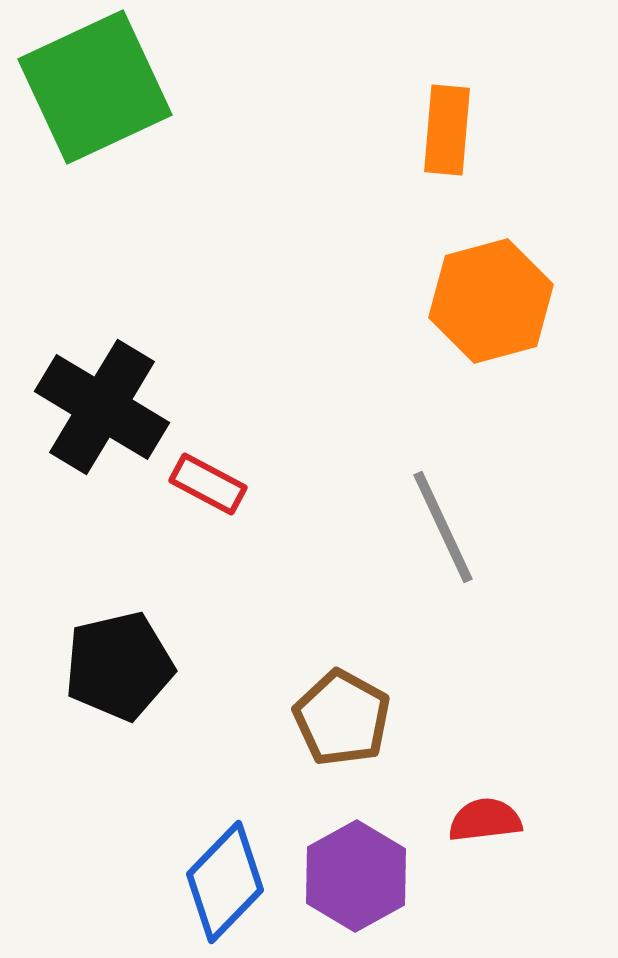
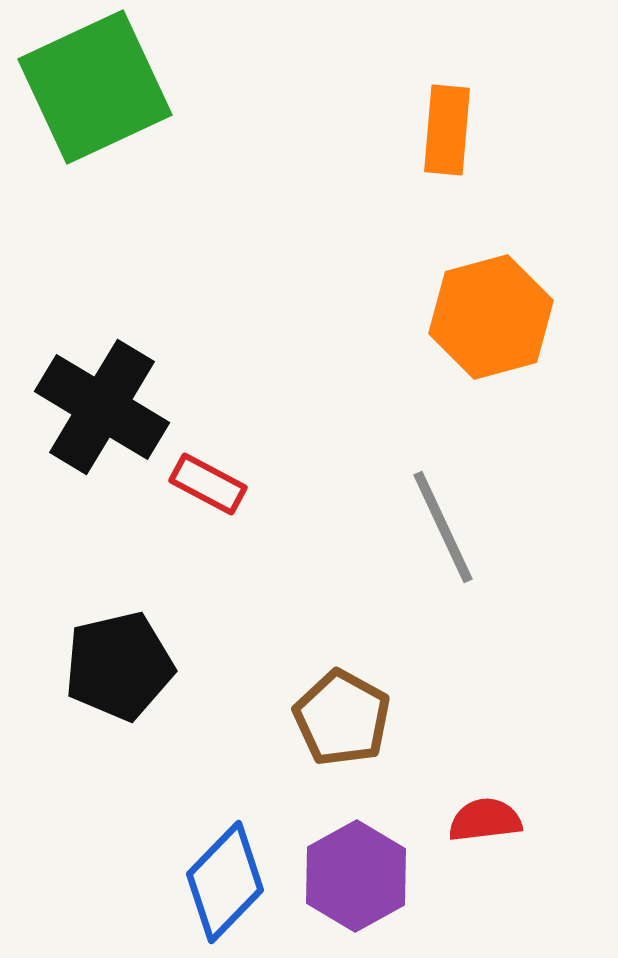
orange hexagon: moved 16 px down
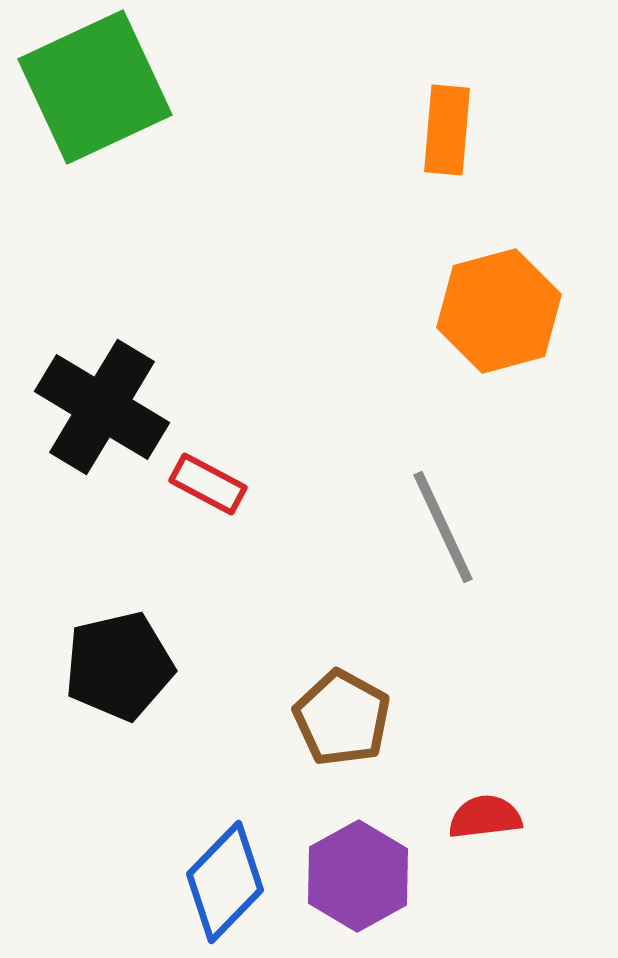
orange hexagon: moved 8 px right, 6 px up
red semicircle: moved 3 px up
purple hexagon: moved 2 px right
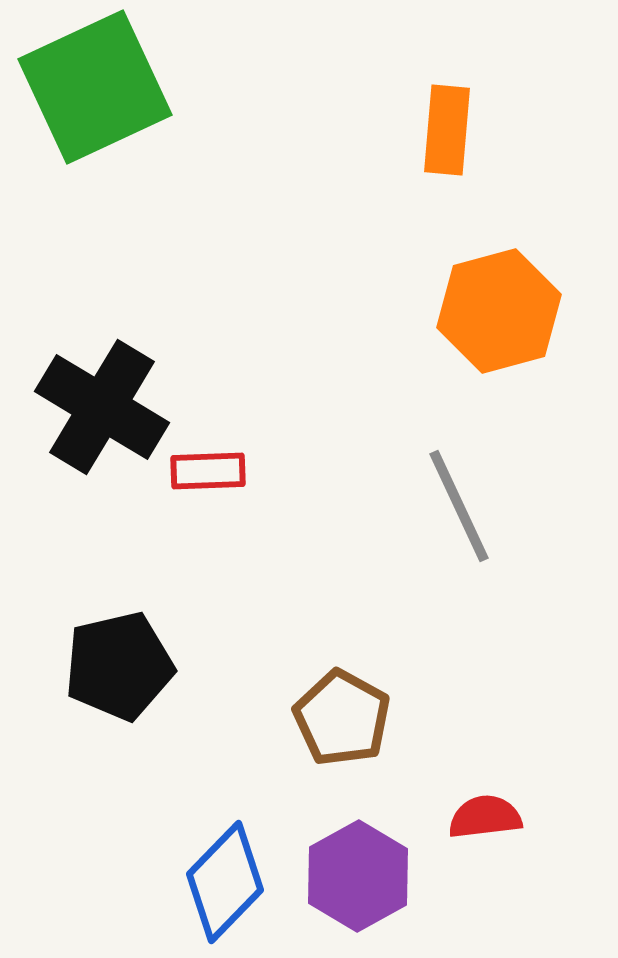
red rectangle: moved 13 px up; rotated 30 degrees counterclockwise
gray line: moved 16 px right, 21 px up
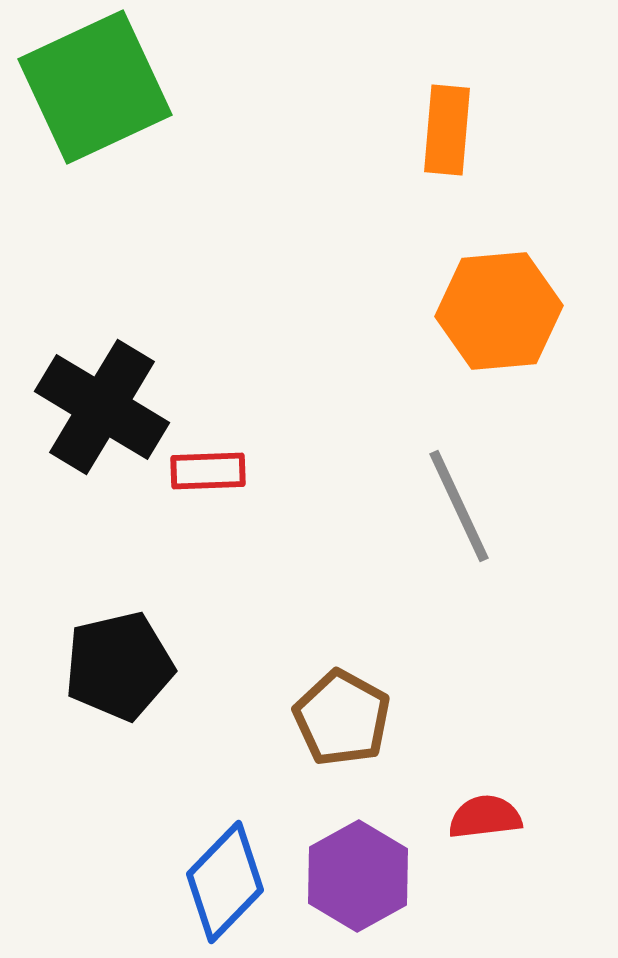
orange hexagon: rotated 10 degrees clockwise
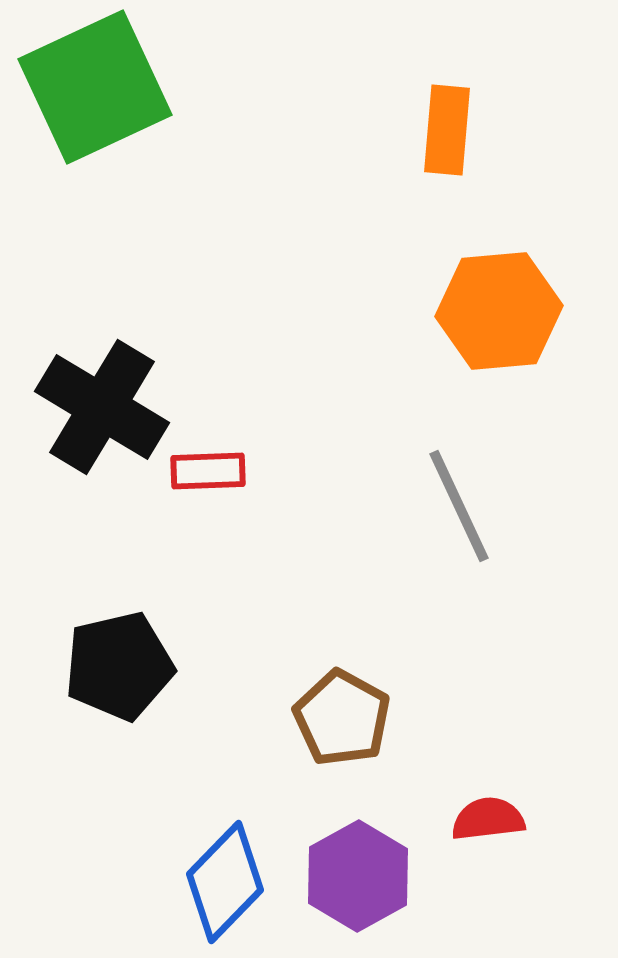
red semicircle: moved 3 px right, 2 px down
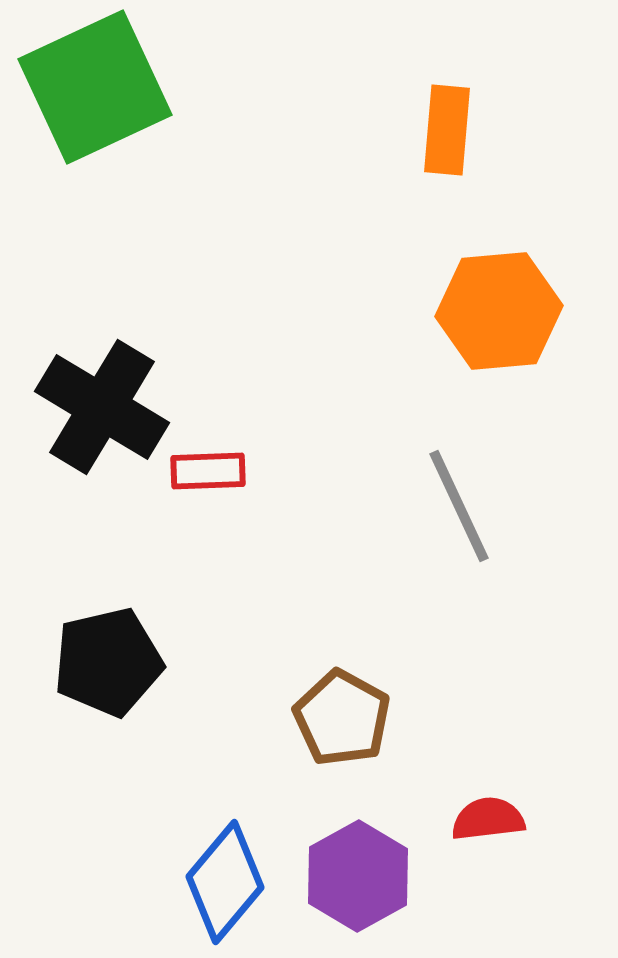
black pentagon: moved 11 px left, 4 px up
blue diamond: rotated 4 degrees counterclockwise
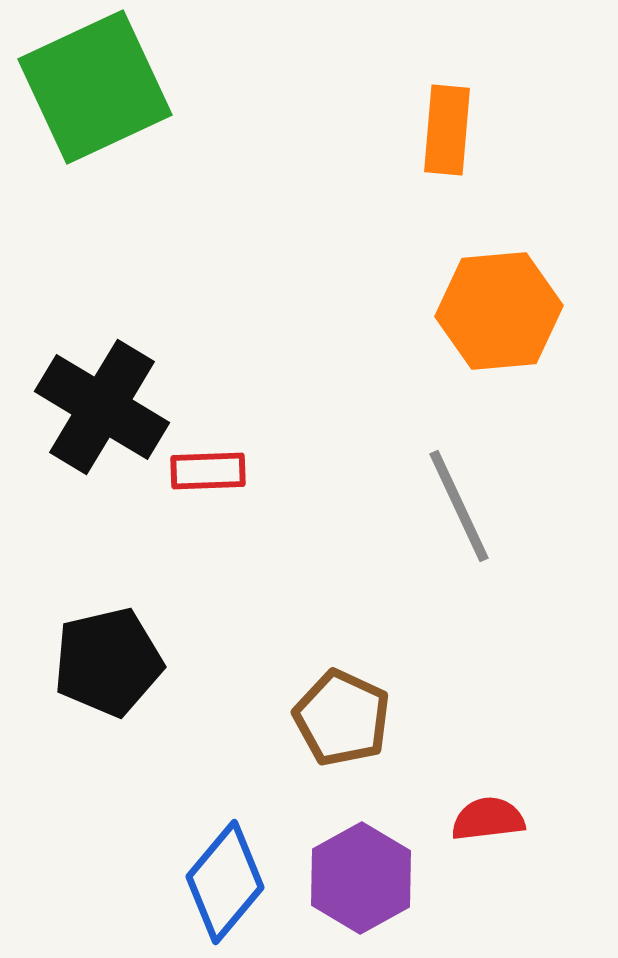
brown pentagon: rotated 4 degrees counterclockwise
purple hexagon: moved 3 px right, 2 px down
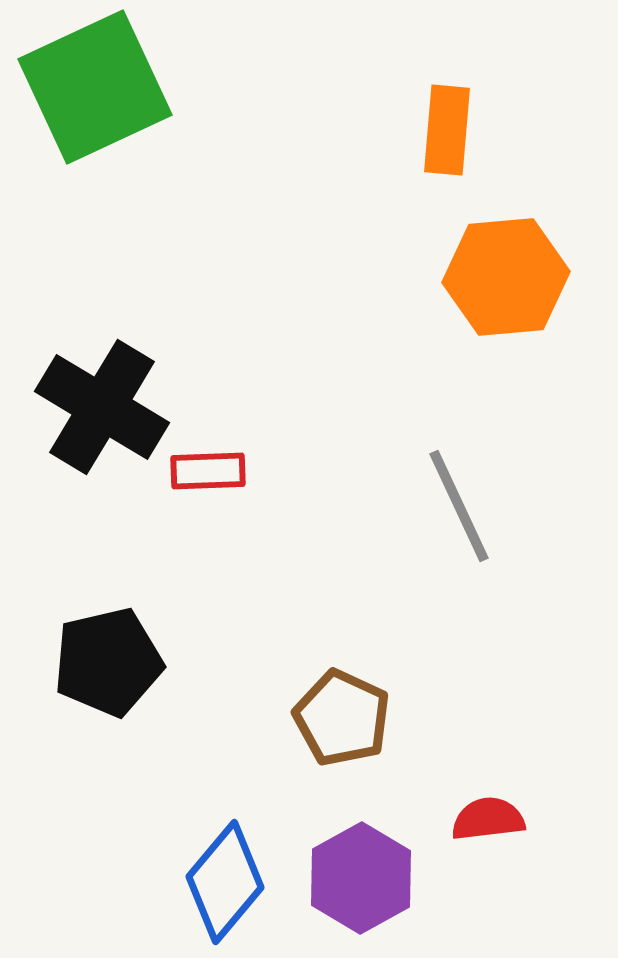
orange hexagon: moved 7 px right, 34 px up
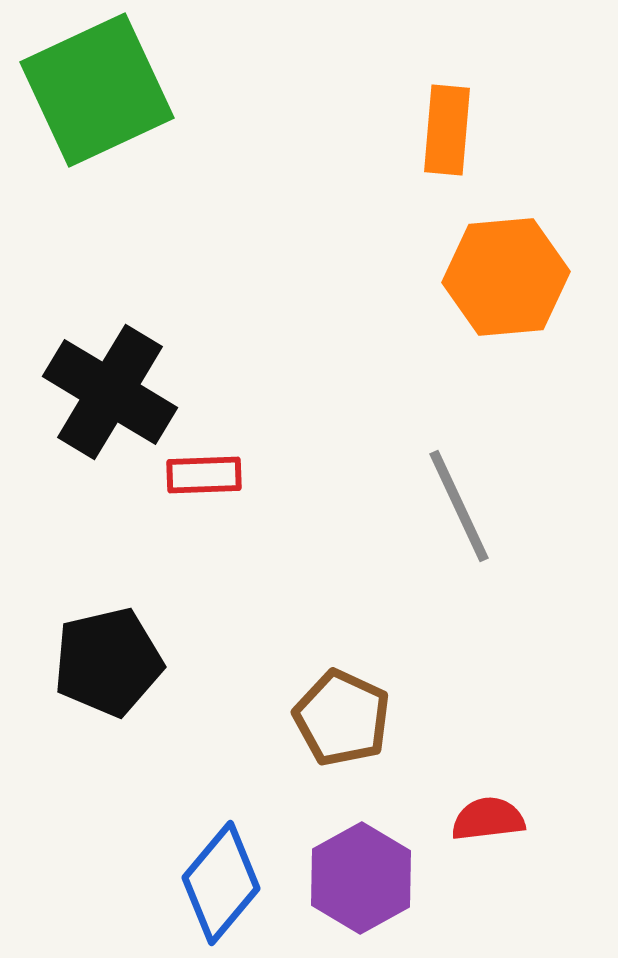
green square: moved 2 px right, 3 px down
black cross: moved 8 px right, 15 px up
red rectangle: moved 4 px left, 4 px down
blue diamond: moved 4 px left, 1 px down
